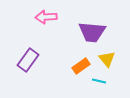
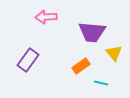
yellow triangle: moved 7 px right, 6 px up
cyan line: moved 2 px right, 2 px down
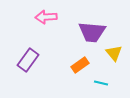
orange rectangle: moved 1 px left, 1 px up
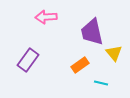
purple trapezoid: rotated 72 degrees clockwise
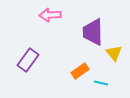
pink arrow: moved 4 px right, 2 px up
purple trapezoid: moved 1 px right; rotated 12 degrees clockwise
orange rectangle: moved 6 px down
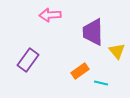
yellow triangle: moved 3 px right, 2 px up
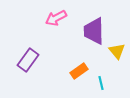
pink arrow: moved 6 px right, 3 px down; rotated 25 degrees counterclockwise
purple trapezoid: moved 1 px right, 1 px up
orange rectangle: moved 1 px left
cyan line: rotated 64 degrees clockwise
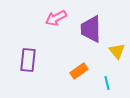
purple trapezoid: moved 3 px left, 2 px up
purple rectangle: rotated 30 degrees counterclockwise
cyan line: moved 6 px right
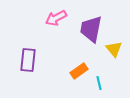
purple trapezoid: rotated 12 degrees clockwise
yellow triangle: moved 3 px left, 2 px up
cyan line: moved 8 px left
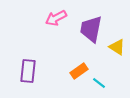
yellow triangle: moved 3 px right, 2 px up; rotated 18 degrees counterclockwise
purple rectangle: moved 11 px down
cyan line: rotated 40 degrees counterclockwise
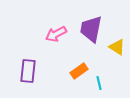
pink arrow: moved 16 px down
cyan line: rotated 40 degrees clockwise
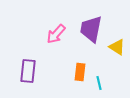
pink arrow: rotated 20 degrees counterclockwise
orange rectangle: moved 1 px right, 1 px down; rotated 48 degrees counterclockwise
